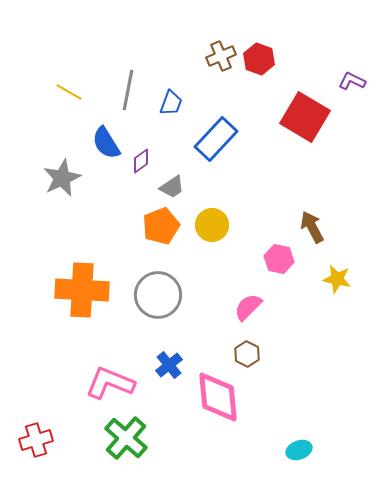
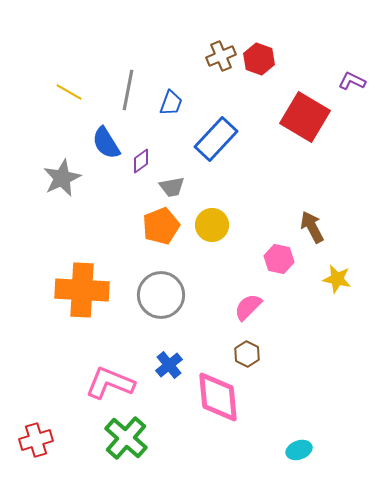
gray trapezoid: rotated 24 degrees clockwise
gray circle: moved 3 px right
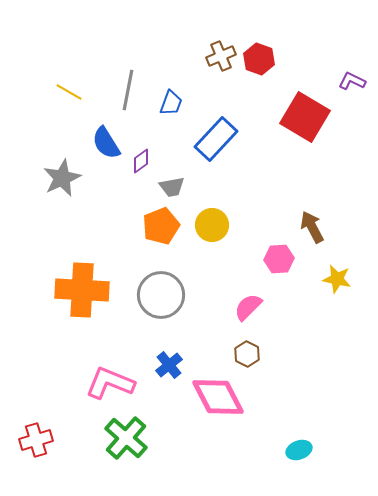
pink hexagon: rotated 16 degrees counterclockwise
pink diamond: rotated 22 degrees counterclockwise
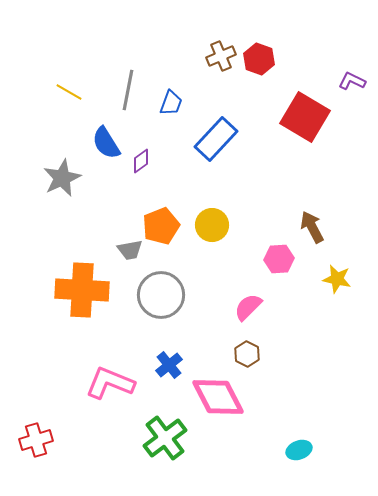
gray trapezoid: moved 42 px left, 63 px down
green cross: moved 39 px right; rotated 12 degrees clockwise
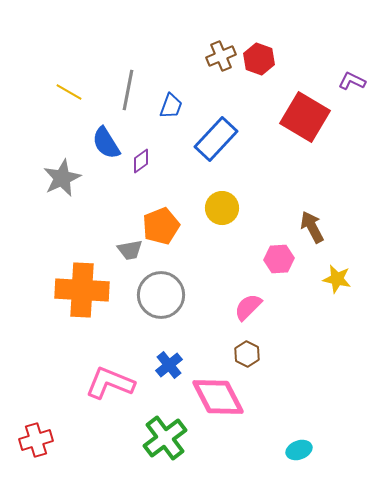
blue trapezoid: moved 3 px down
yellow circle: moved 10 px right, 17 px up
